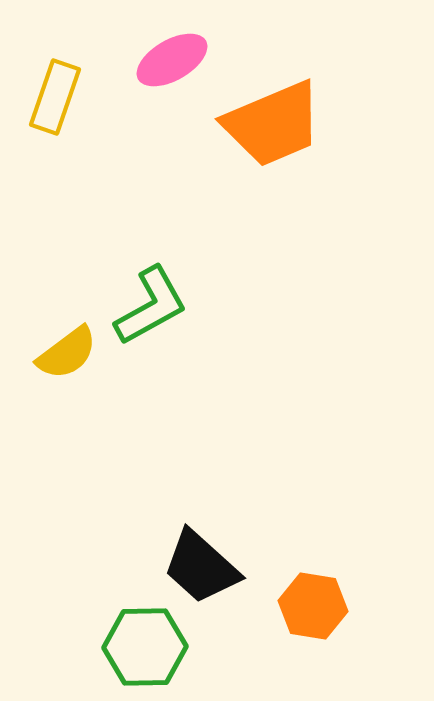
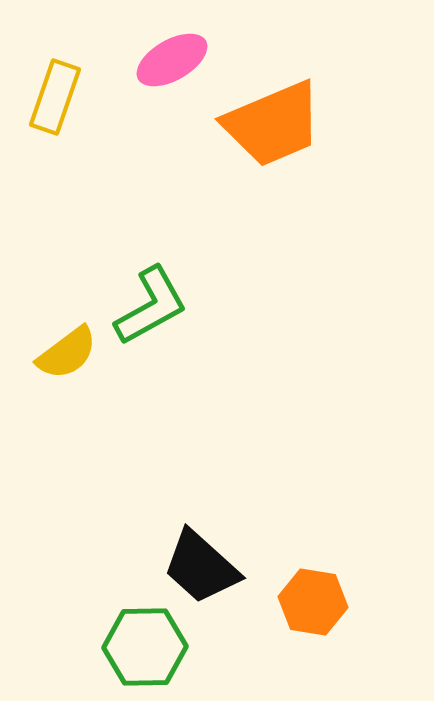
orange hexagon: moved 4 px up
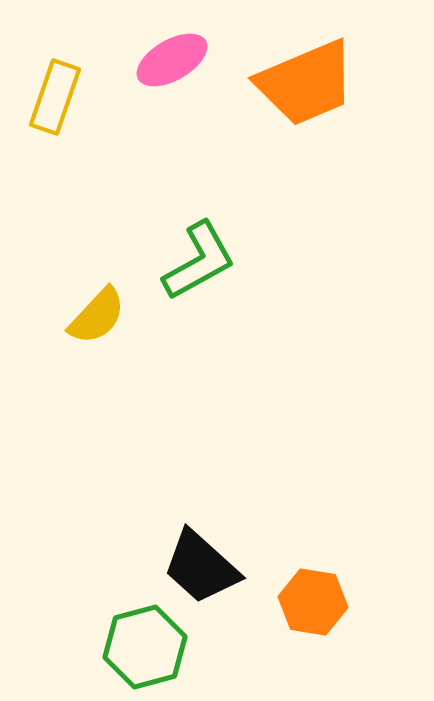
orange trapezoid: moved 33 px right, 41 px up
green L-shape: moved 48 px right, 45 px up
yellow semicircle: moved 30 px right, 37 px up; rotated 10 degrees counterclockwise
green hexagon: rotated 14 degrees counterclockwise
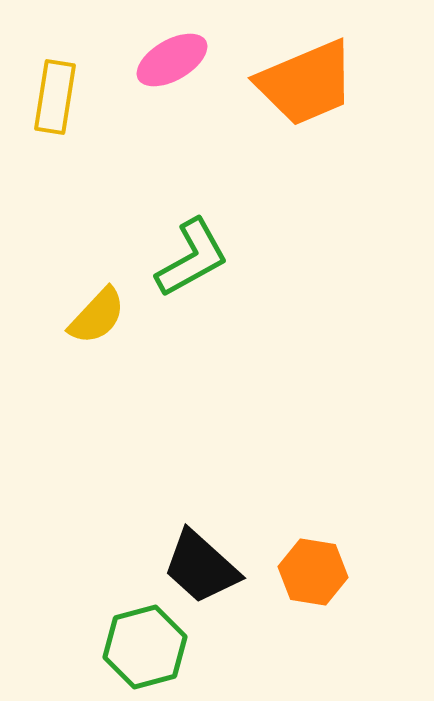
yellow rectangle: rotated 10 degrees counterclockwise
green L-shape: moved 7 px left, 3 px up
orange hexagon: moved 30 px up
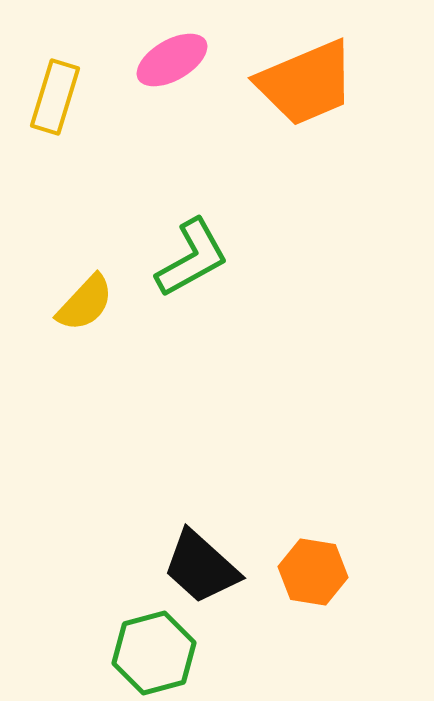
yellow rectangle: rotated 8 degrees clockwise
yellow semicircle: moved 12 px left, 13 px up
green hexagon: moved 9 px right, 6 px down
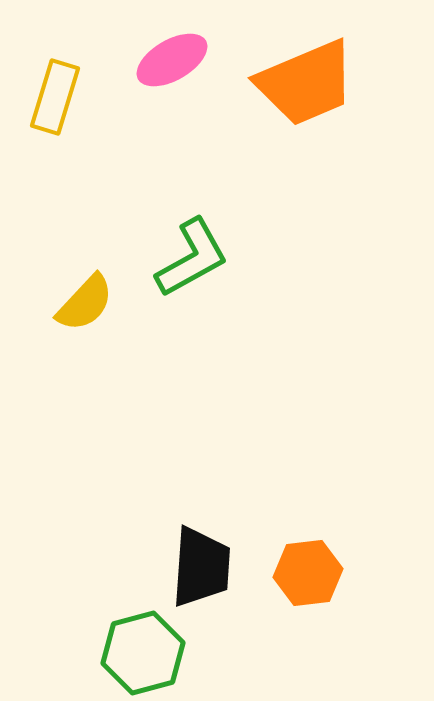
black trapezoid: rotated 128 degrees counterclockwise
orange hexagon: moved 5 px left, 1 px down; rotated 16 degrees counterclockwise
green hexagon: moved 11 px left
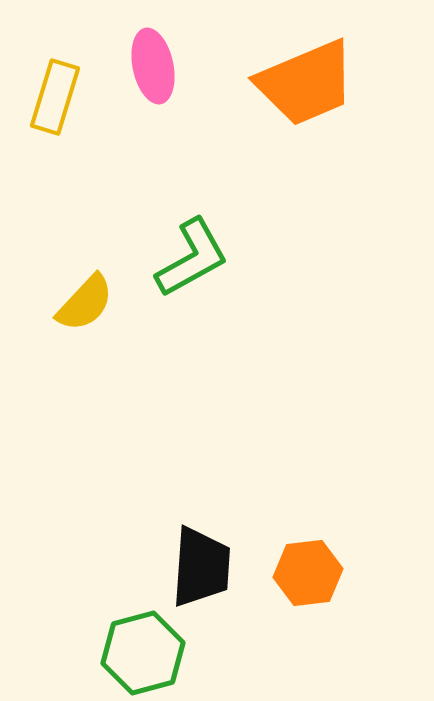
pink ellipse: moved 19 px left, 6 px down; rotated 72 degrees counterclockwise
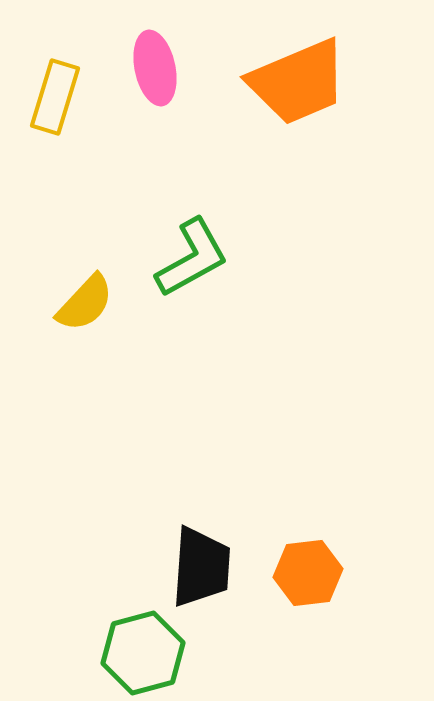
pink ellipse: moved 2 px right, 2 px down
orange trapezoid: moved 8 px left, 1 px up
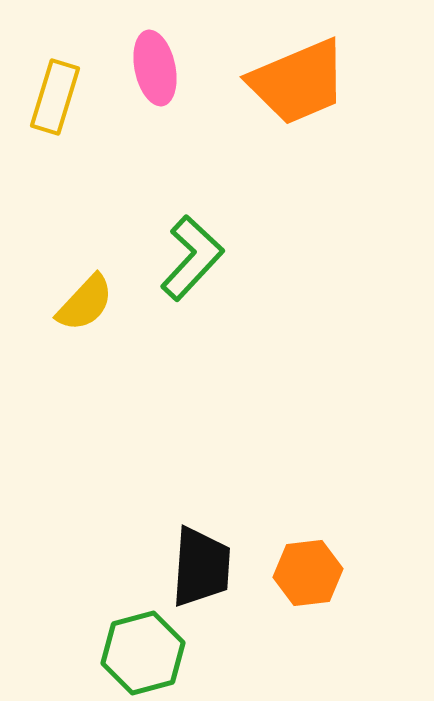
green L-shape: rotated 18 degrees counterclockwise
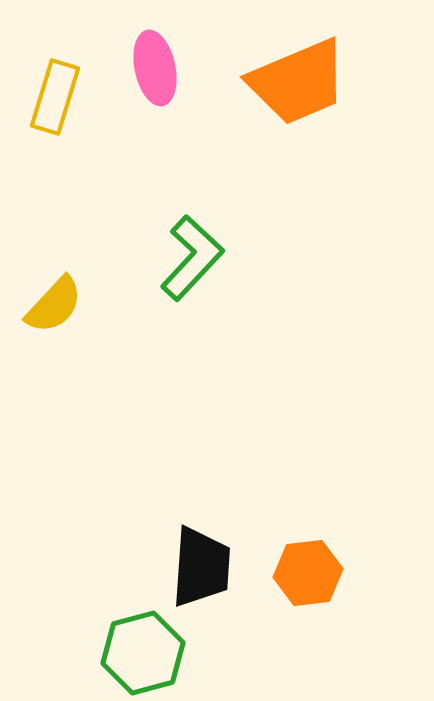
yellow semicircle: moved 31 px left, 2 px down
